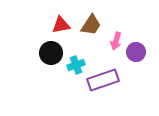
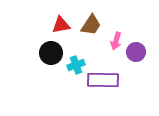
purple rectangle: rotated 20 degrees clockwise
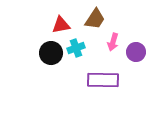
brown trapezoid: moved 4 px right, 6 px up
pink arrow: moved 3 px left, 1 px down
cyan cross: moved 17 px up
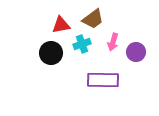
brown trapezoid: moved 2 px left; rotated 20 degrees clockwise
cyan cross: moved 6 px right, 4 px up
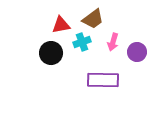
cyan cross: moved 2 px up
purple circle: moved 1 px right
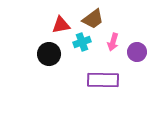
black circle: moved 2 px left, 1 px down
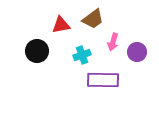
cyan cross: moved 13 px down
black circle: moved 12 px left, 3 px up
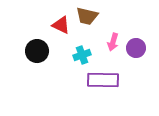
brown trapezoid: moved 6 px left, 3 px up; rotated 50 degrees clockwise
red triangle: rotated 36 degrees clockwise
purple circle: moved 1 px left, 4 px up
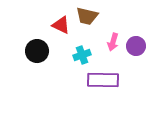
purple circle: moved 2 px up
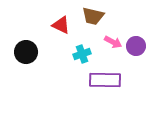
brown trapezoid: moved 6 px right
pink arrow: rotated 78 degrees counterclockwise
black circle: moved 11 px left, 1 px down
cyan cross: moved 1 px up
purple rectangle: moved 2 px right
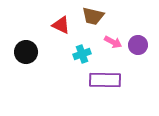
purple circle: moved 2 px right, 1 px up
